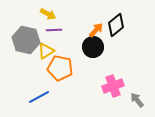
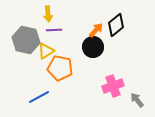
yellow arrow: rotated 56 degrees clockwise
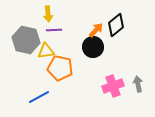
yellow triangle: rotated 24 degrees clockwise
gray arrow: moved 1 px right, 16 px up; rotated 28 degrees clockwise
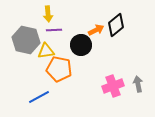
orange arrow: rotated 21 degrees clockwise
black circle: moved 12 px left, 2 px up
orange pentagon: moved 1 px left, 1 px down
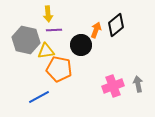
orange arrow: rotated 42 degrees counterclockwise
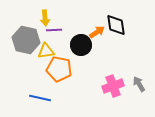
yellow arrow: moved 3 px left, 4 px down
black diamond: rotated 60 degrees counterclockwise
orange arrow: moved 1 px right, 2 px down; rotated 35 degrees clockwise
gray arrow: moved 1 px right; rotated 21 degrees counterclockwise
blue line: moved 1 px right, 1 px down; rotated 40 degrees clockwise
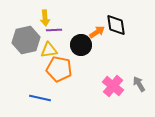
gray hexagon: rotated 24 degrees counterclockwise
yellow triangle: moved 3 px right, 1 px up
pink cross: rotated 30 degrees counterclockwise
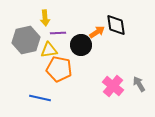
purple line: moved 4 px right, 3 px down
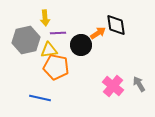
orange arrow: moved 1 px right, 1 px down
orange pentagon: moved 3 px left, 2 px up
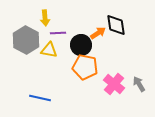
gray hexagon: rotated 20 degrees counterclockwise
yellow triangle: rotated 18 degrees clockwise
orange pentagon: moved 29 px right
pink cross: moved 1 px right, 2 px up
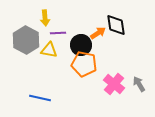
orange pentagon: moved 1 px left, 3 px up
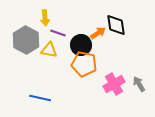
purple line: rotated 21 degrees clockwise
pink cross: rotated 20 degrees clockwise
